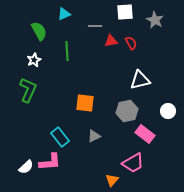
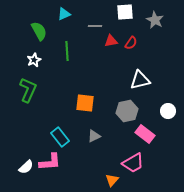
red semicircle: rotated 64 degrees clockwise
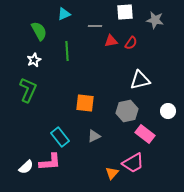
gray star: rotated 18 degrees counterclockwise
orange triangle: moved 7 px up
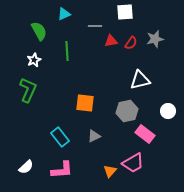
gray star: moved 19 px down; rotated 24 degrees counterclockwise
pink L-shape: moved 12 px right, 8 px down
orange triangle: moved 2 px left, 2 px up
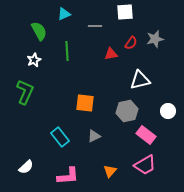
red triangle: moved 13 px down
green L-shape: moved 3 px left, 2 px down
pink rectangle: moved 1 px right, 1 px down
pink trapezoid: moved 12 px right, 2 px down
pink L-shape: moved 6 px right, 6 px down
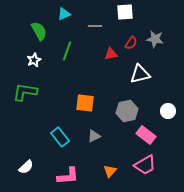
gray star: rotated 24 degrees clockwise
green line: rotated 24 degrees clockwise
white triangle: moved 6 px up
green L-shape: rotated 105 degrees counterclockwise
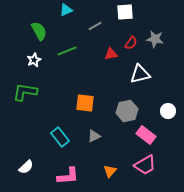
cyan triangle: moved 2 px right, 4 px up
gray line: rotated 32 degrees counterclockwise
green line: rotated 48 degrees clockwise
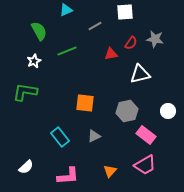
white star: moved 1 px down
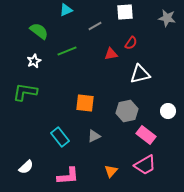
green semicircle: rotated 24 degrees counterclockwise
gray star: moved 12 px right, 21 px up
orange triangle: moved 1 px right
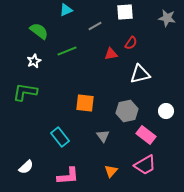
white circle: moved 2 px left
gray triangle: moved 9 px right; rotated 40 degrees counterclockwise
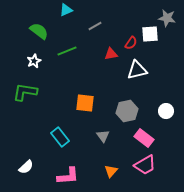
white square: moved 25 px right, 22 px down
white triangle: moved 3 px left, 4 px up
pink rectangle: moved 2 px left, 3 px down
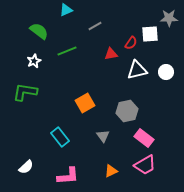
gray star: moved 2 px right; rotated 12 degrees counterclockwise
orange square: rotated 36 degrees counterclockwise
white circle: moved 39 px up
orange triangle: rotated 24 degrees clockwise
